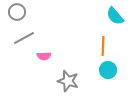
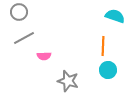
gray circle: moved 2 px right
cyan semicircle: rotated 150 degrees clockwise
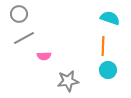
gray circle: moved 2 px down
cyan semicircle: moved 5 px left, 2 px down
gray star: rotated 25 degrees counterclockwise
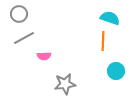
orange line: moved 5 px up
cyan circle: moved 8 px right, 1 px down
gray star: moved 3 px left, 3 px down
